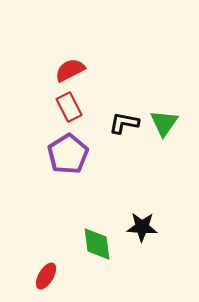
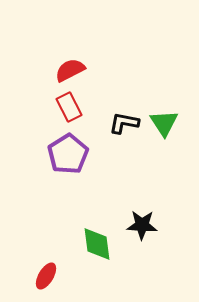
green triangle: rotated 8 degrees counterclockwise
black star: moved 2 px up
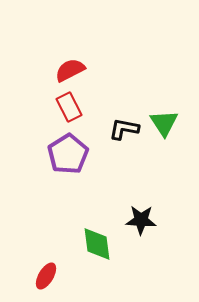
black L-shape: moved 6 px down
black star: moved 1 px left, 5 px up
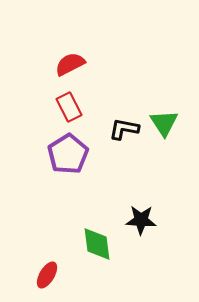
red semicircle: moved 6 px up
red ellipse: moved 1 px right, 1 px up
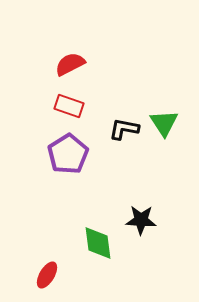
red rectangle: moved 1 px up; rotated 44 degrees counterclockwise
green diamond: moved 1 px right, 1 px up
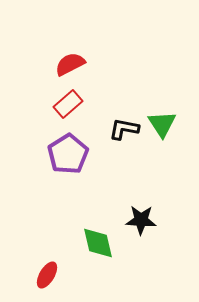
red rectangle: moved 1 px left, 2 px up; rotated 60 degrees counterclockwise
green triangle: moved 2 px left, 1 px down
green diamond: rotated 6 degrees counterclockwise
